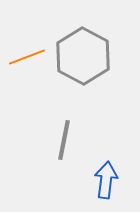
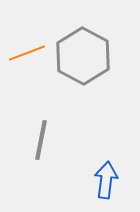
orange line: moved 4 px up
gray line: moved 23 px left
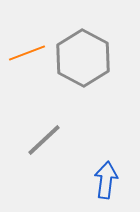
gray hexagon: moved 2 px down
gray line: moved 3 px right; rotated 36 degrees clockwise
